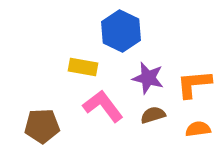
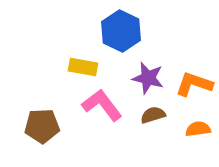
orange L-shape: rotated 24 degrees clockwise
pink L-shape: moved 1 px left, 1 px up
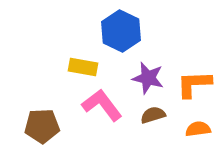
orange L-shape: rotated 21 degrees counterclockwise
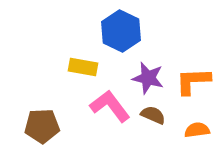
orange L-shape: moved 1 px left, 3 px up
pink L-shape: moved 8 px right, 1 px down
brown semicircle: rotated 40 degrees clockwise
orange semicircle: moved 1 px left, 1 px down
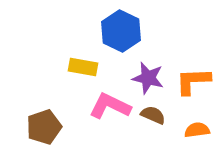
pink L-shape: rotated 27 degrees counterclockwise
brown pentagon: moved 2 px right, 1 px down; rotated 16 degrees counterclockwise
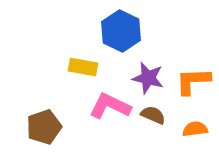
orange semicircle: moved 2 px left, 1 px up
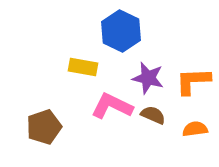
pink L-shape: moved 2 px right
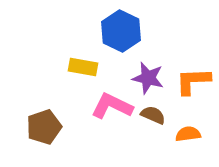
orange semicircle: moved 7 px left, 5 px down
